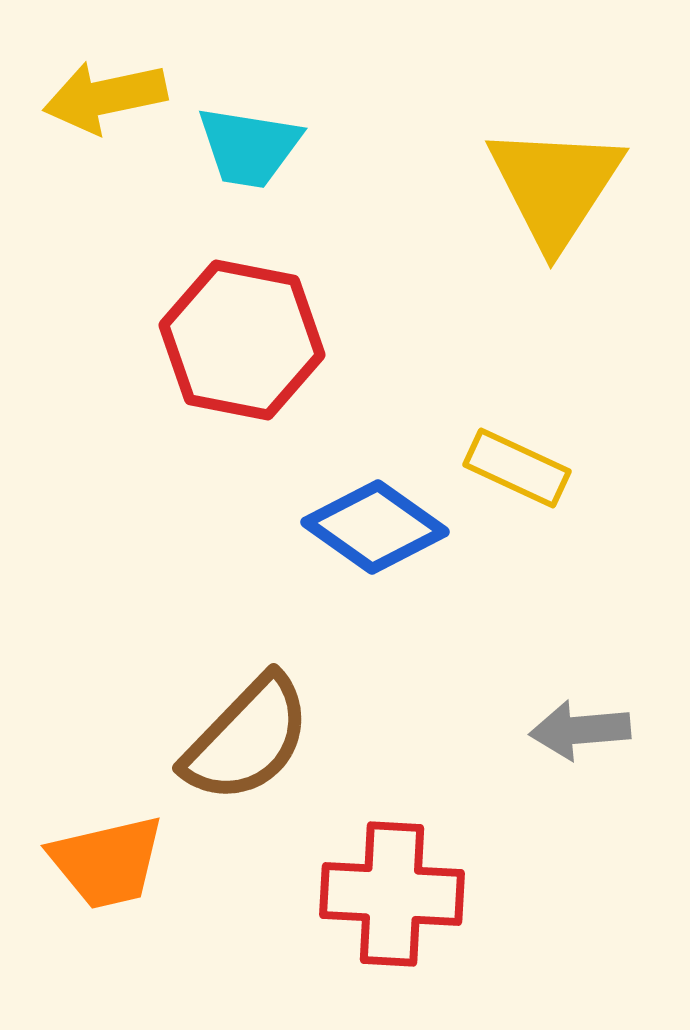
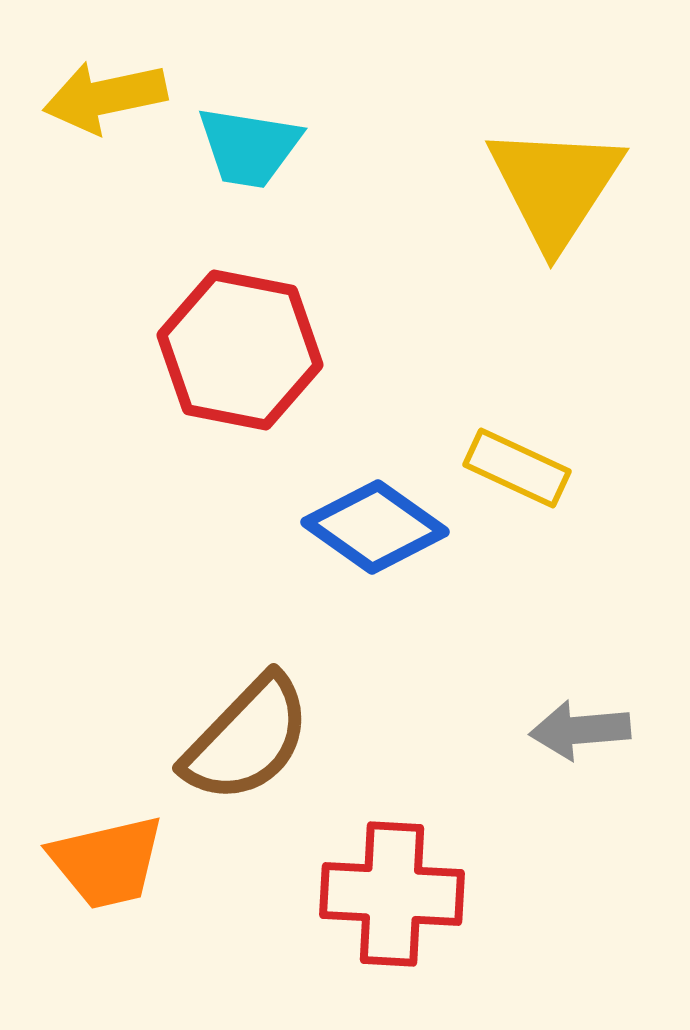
red hexagon: moved 2 px left, 10 px down
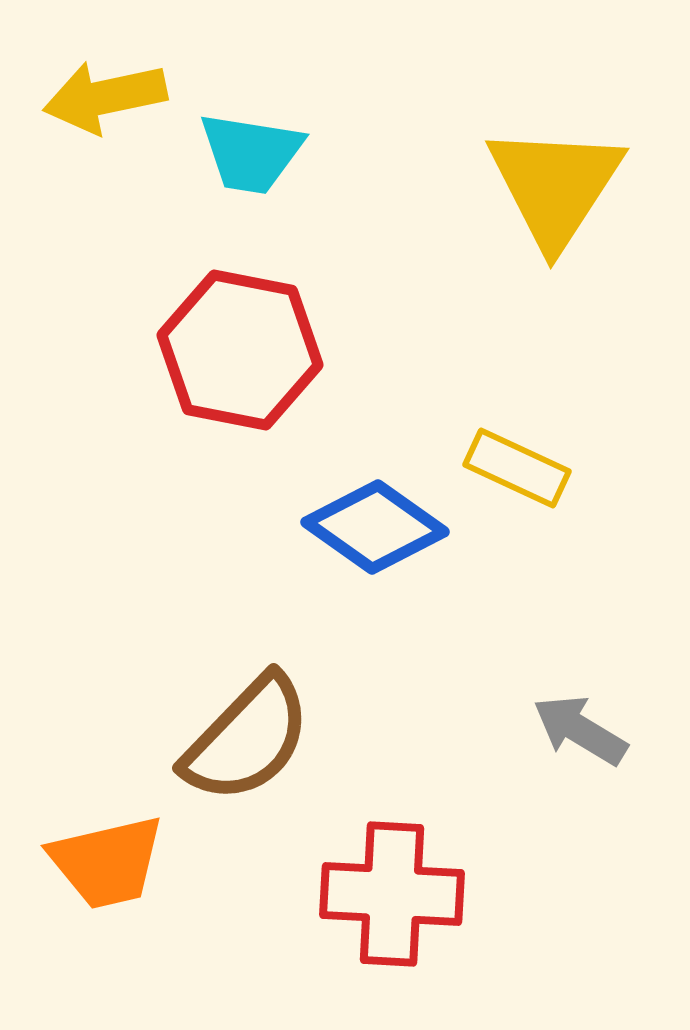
cyan trapezoid: moved 2 px right, 6 px down
gray arrow: rotated 36 degrees clockwise
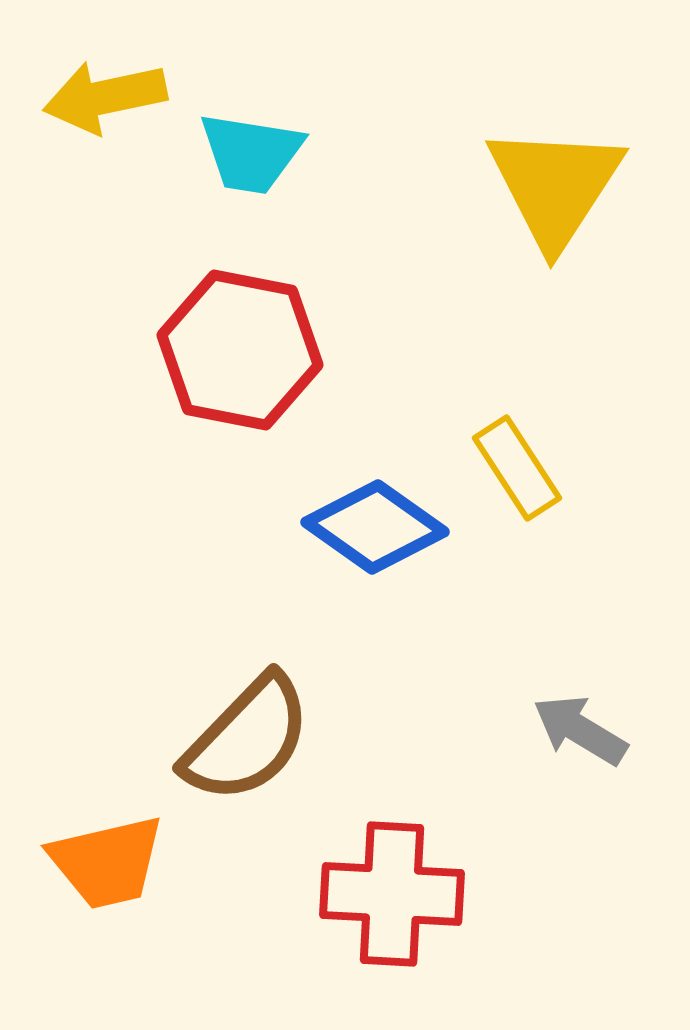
yellow rectangle: rotated 32 degrees clockwise
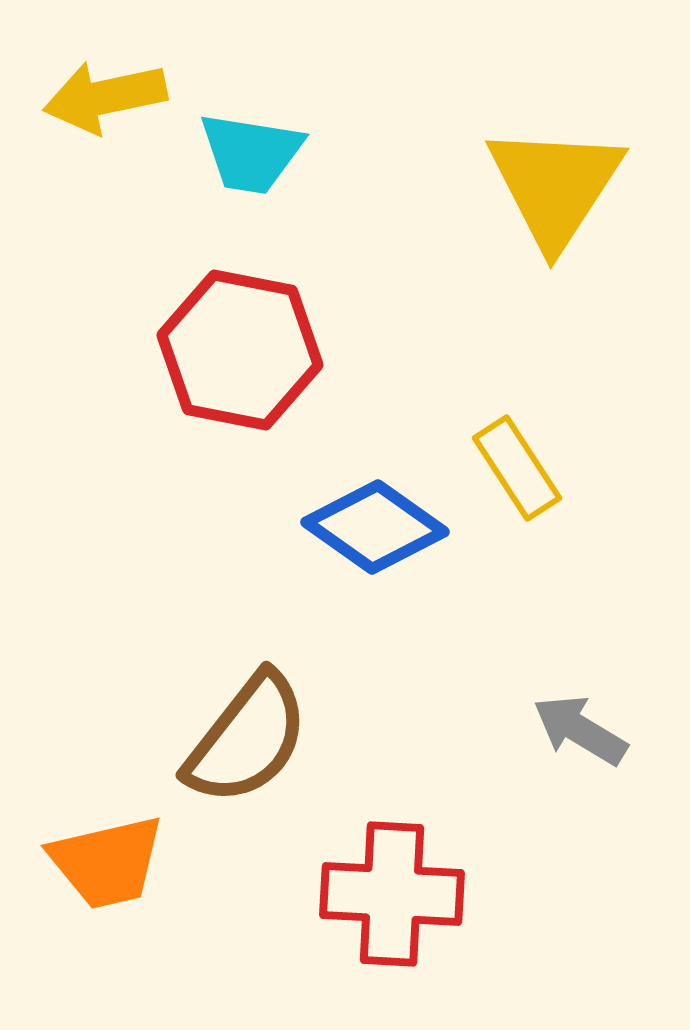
brown semicircle: rotated 6 degrees counterclockwise
